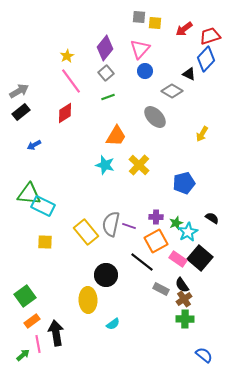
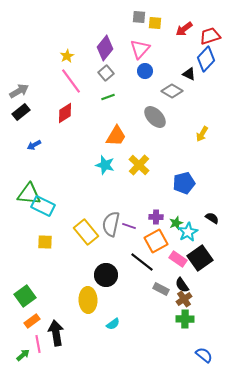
black square at (200, 258): rotated 15 degrees clockwise
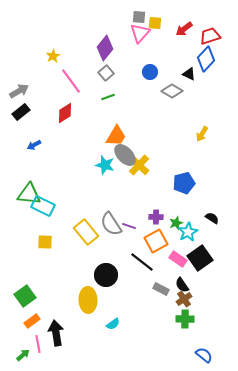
pink triangle at (140, 49): moved 16 px up
yellow star at (67, 56): moved 14 px left
blue circle at (145, 71): moved 5 px right, 1 px down
gray ellipse at (155, 117): moved 30 px left, 38 px down
gray semicircle at (111, 224): rotated 45 degrees counterclockwise
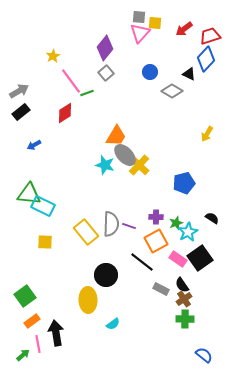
green line at (108, 97): moved 21 px left, 4 px up
yellow arrow at (202, 134): moved 5 px right
gray semicircle at (111, 224): rotated 145 degrees counterclockwise
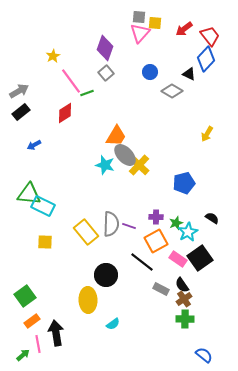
red trapezoid at (210, 36): rotated 70 degrees clockwise
purple diamond at (105, 48): rotated 20 degrees counterclockwise
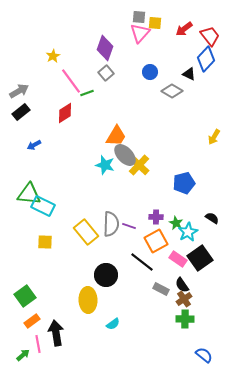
yellow arrow at (207, 134): moved 7 px right, 3 px down
green star at (176, 223): rotated 24 degrees counterclockwise
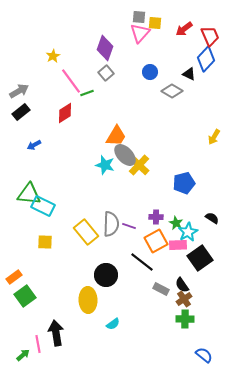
red trapezoid at (210, 36): rotated 15 degrees clockwise
pink rectangle at (178, 259): moved 14 px up; rotated 36 degrees counterclockwise
orange rectangle at (32, 321): moved 18 px left, 44 px up
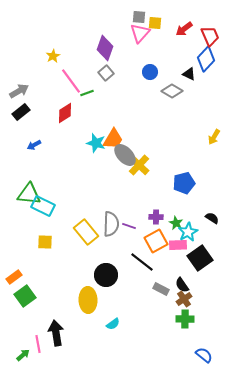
orange trapezoid at (116, 136): moved 3 px left, 3 px down
cyan star at (105, 165): moved 9 px left, 22 px up
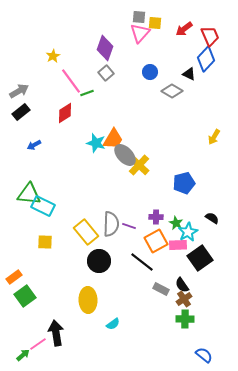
black circle at (106, 275): moved 7 px left, 14 px up
pink line at (38, 344): rotated 66 degrees clockwise
